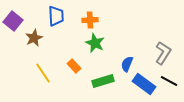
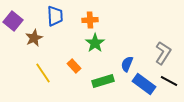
blue trapezoid: moved 1 px left
green star: rotated 12 degrees clockwise
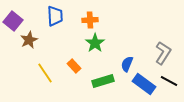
brown star: moved 5 px left, 2 px down
yellow line: moved 2 px right
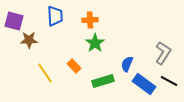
purple square: moved 1 px right; rotated 24 degrees counterclockwise
brown star: rotated 24 degrees clockwise
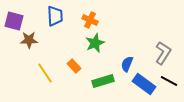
orange cross: rotated 28 degrees clockwise
green star: rotated 12 degrees clockwise
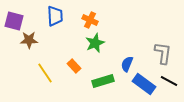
gray L-shape: rotated 25 degrees counterclockwise
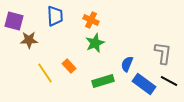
orange cross: moved 1 px right
orange rectangle: moved 5 px left
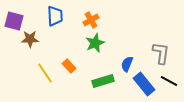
orange cross: rotated 35 degrees clockwise
brown star: moved 1 px right, 1 px up
gray L-shape: moved 2 px left
blue rectangle: rotated 15 degrees clockwise
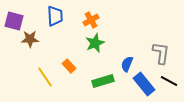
yellow line: moved 4 px down
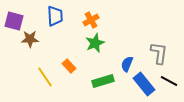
gray L-shape: moved 2 px left
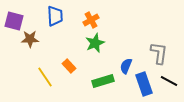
blue semicircle: moved 1 px left, 2 px down
blue rectangle: rotated 20 degrees clockwise
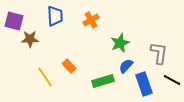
green star: moved 25 px right
blue semicircle: rotated 21 degrees clockwise
black line: moved 3 px right, 1 px up
